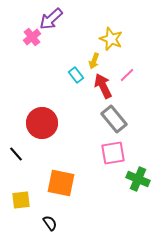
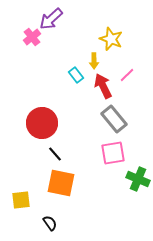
yellow arrow: rotated 21 degrees counterclockwise
black line: moved 39 px right
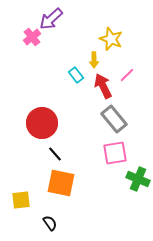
yellow arrow: moved 1 px up
pink square: moved 2 px right
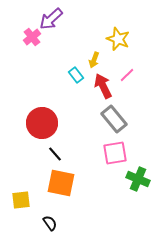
yellow star: moved 7 px right
yellow arrow: rotated 21 degrees clockwise
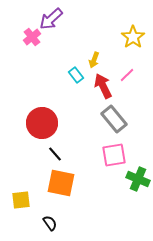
yellow star: moved 15 px right, 2 px up; rotated 15 degrees clockwise
pink square: moved 1 px left, 2 px down
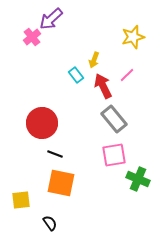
yellow star: rotated 20 degrees clockwise
black line: rotated 28 degrees counterclockwise
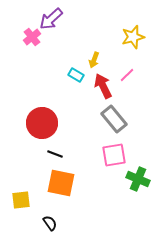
cyan rectangle: rotated 21 degrees counterclockwise
